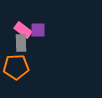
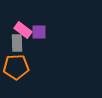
purple square: moved 1 px right, 2 px down
gray rectangle: moved 4 px left
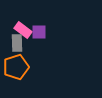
orange pentagon: rotated 15 degrees counterclockwise
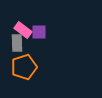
orange pentagon: moved 8 px right
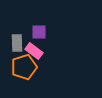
pink rectangle: moved 11 px right, 21 px down
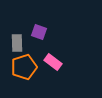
purple square: rotated 21 degrees clockwise
pink rectangle: moved 19 px right, 11 px down
